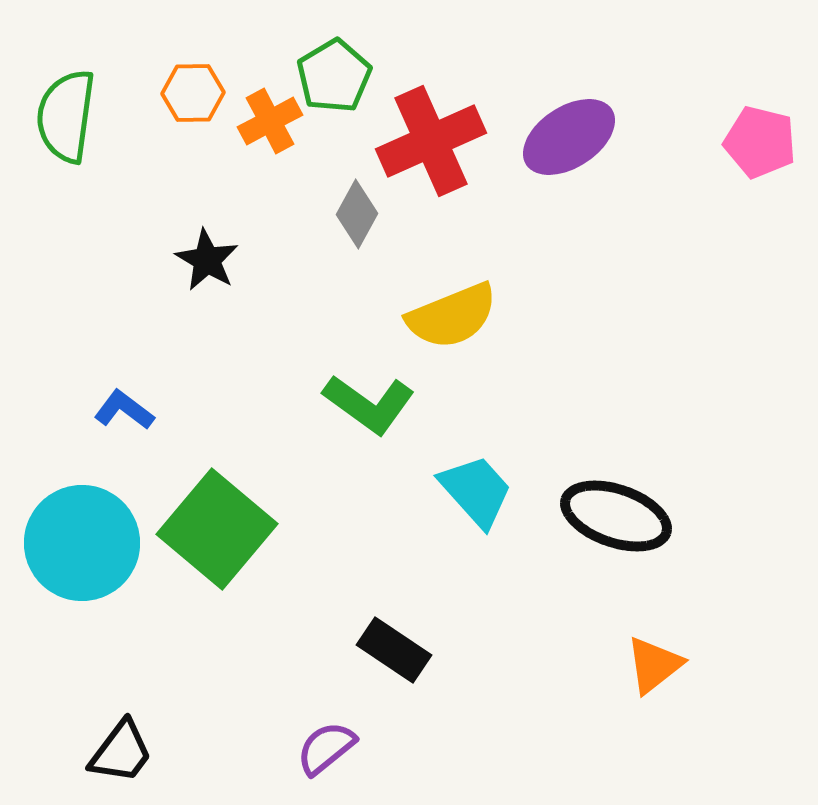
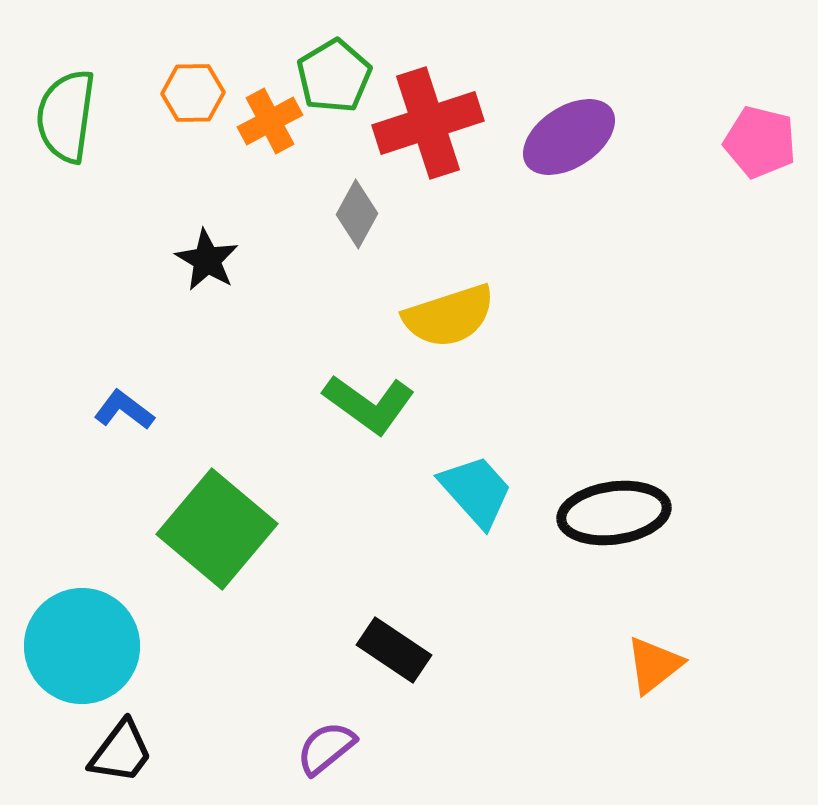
red cross: moved 3 px left, 18 px up; rotated 6 degrees clockwise
yellow semicircle: moved 3 px left; rotated 4 degrees clockwise
black ellipse: moved 2 px left, 3 px up; rotated 27 degrees counterclockwise
cyan circle: moved 103 px down
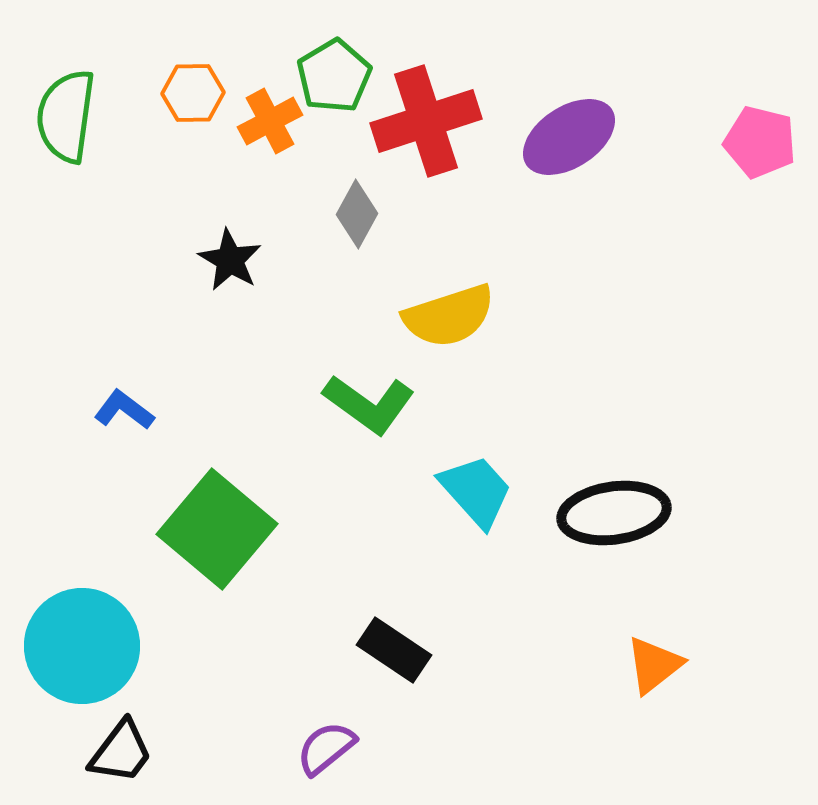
red cross: moved 2 px left, 2 px up
black star: moved 23 px right
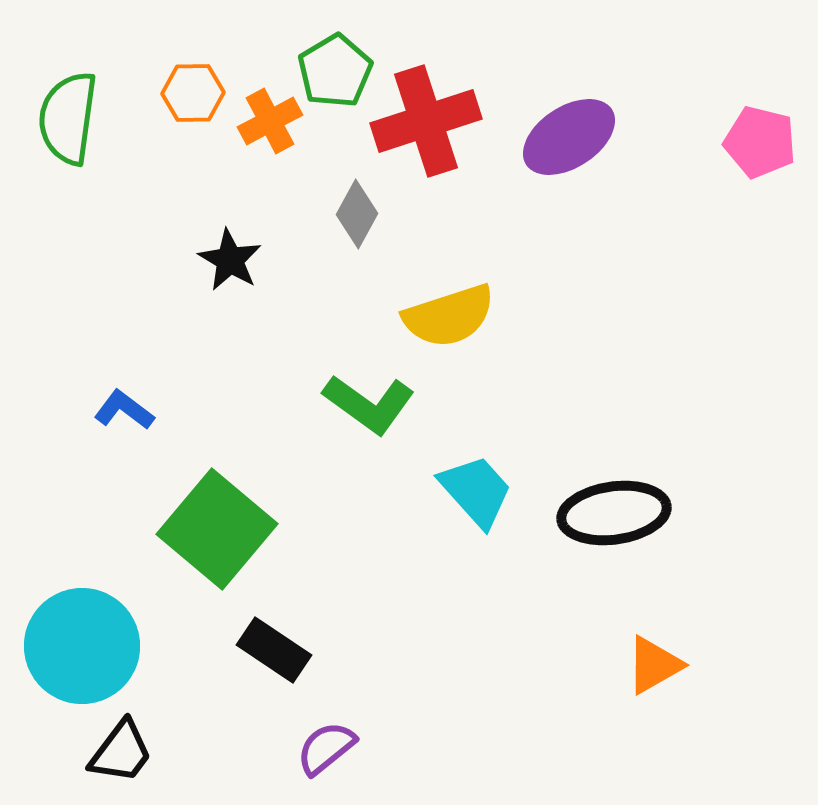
green pentagon: moved 1 px right, 5 px up
green semicircle: moved 2 px right, 2 px down
black rectangle: moved 120 px left
orange triangle: rotated 8 degrees clockwise
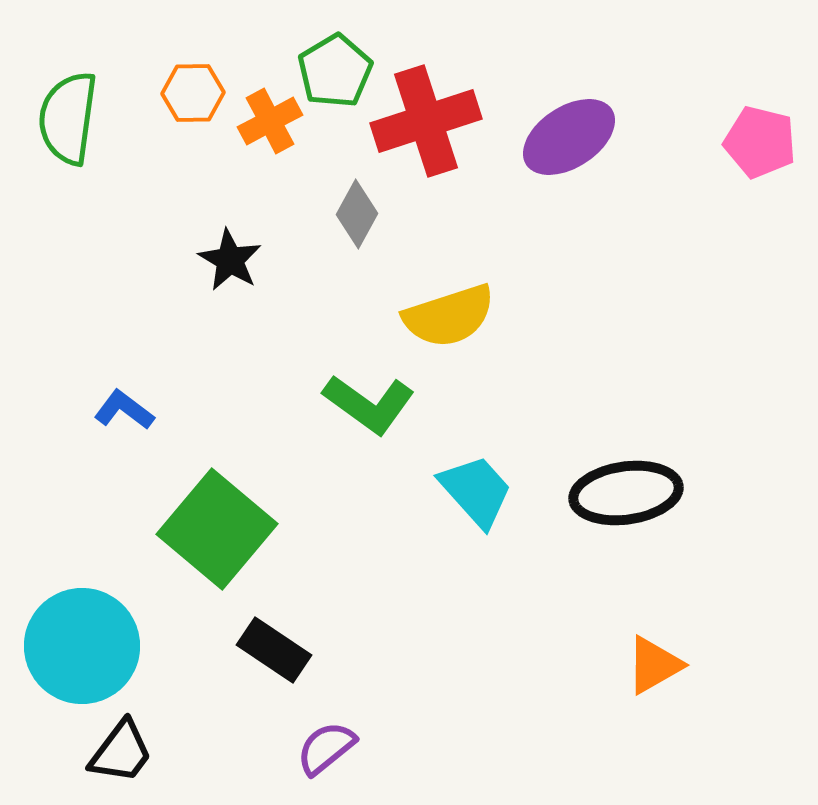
black ellipse: moved 12 px right, 20 px up
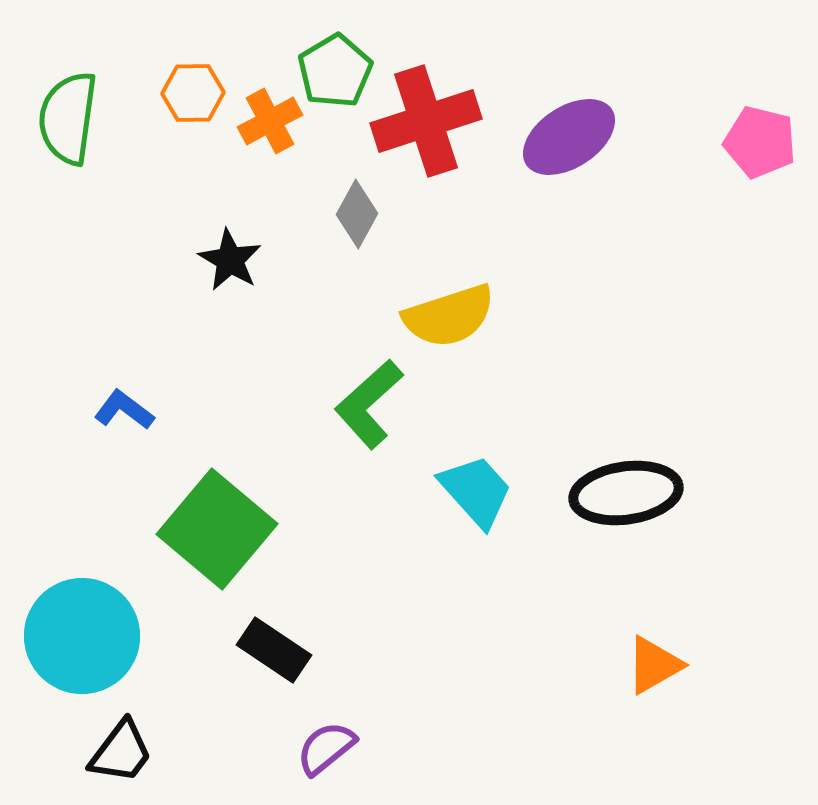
green L-shape: rotated 102 degrees clockwise
cyan circle: moved 10 px up
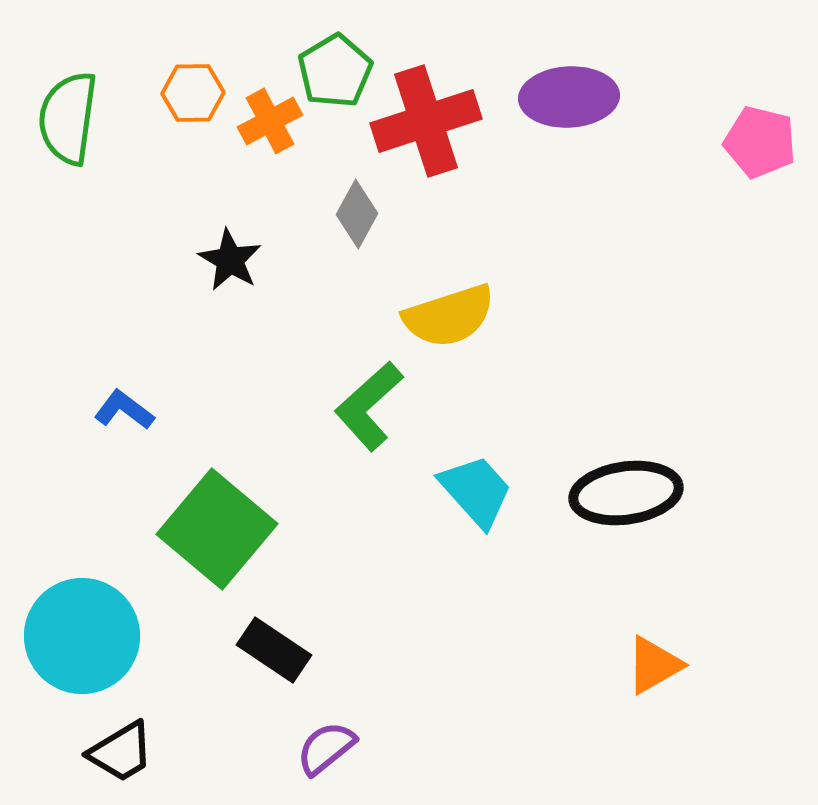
purple ellipse: moved 40 px up; rotated 30 degrees clockwise
green L-shape: moved 2 px down
black trapezoid: rotated 22 degrees clockwise
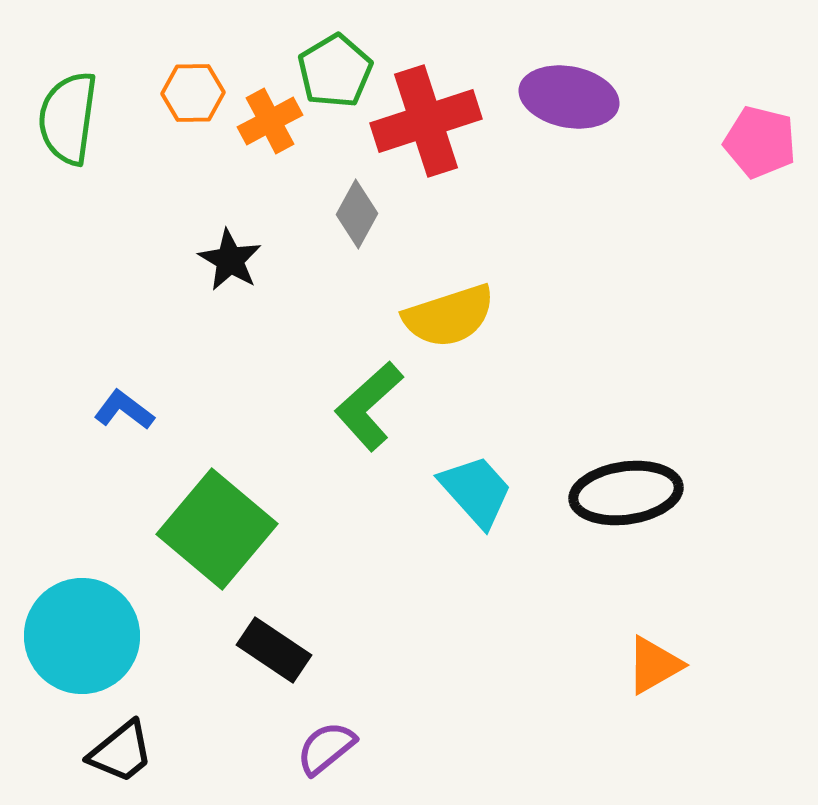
purple ellipse: rotated 14 degrees clockwise
black trapezoid: rotated 8 degrees counterclockwise
